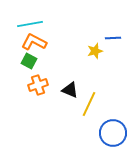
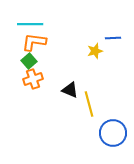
cyan line: rotated 10 degrees clockwise
orange L-shape: rotated 20 degrees counterclockwise
green square: rotated 21 degrees clockwise
orange cross: moved 5 px left, 6 px up
yellow line: rotated 40 degrees counterclockwise
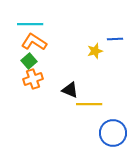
blue line: moved 2 px right, 1 px down
orange L-shape: rotated 25 degrees clockwise
yellow line: rotated 75 degrees counterclockwise
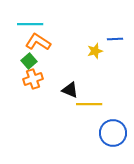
orange L-shape: moved 4 px right
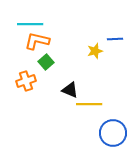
orange L-shape: moved 1 px left, 1 px up; rotated 20 degrees counterclockwise
green square: moved 17 px right, 1 px down
orange cross: moved 7 px left, 2 px down
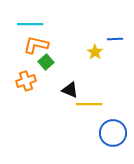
orange L-shape: moved 1 px left, 4 px down
yellow star: moved 1 px down; rotated 21 degrees counterclockwise
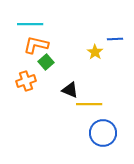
blue circle: moved 10 px left
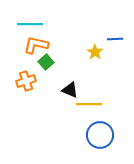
blue circle: moved 3 px left, 2 px down
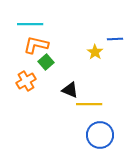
orange cross: rotated 12 degrees counterclockwise
